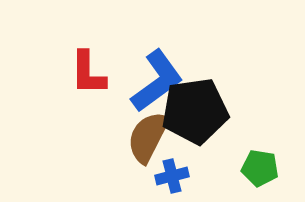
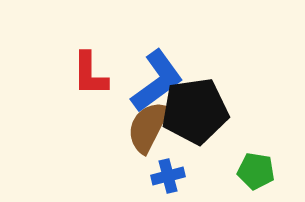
red L-shape: moved 2 px right, 1 px down
brown semicircle: moved 10 px up
green pentagon: moved 4 px left, 3 px down
blue cross: moved 4 px left
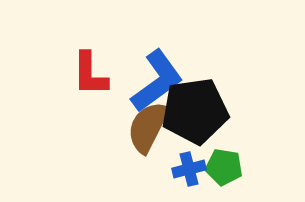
green pentagon: moved 32 px left, 4 px up
blue cross: moved 21 px right, 7 px up
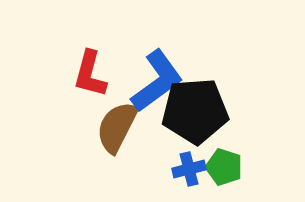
red L-shape: rotated 15 degrees clockwise
black pentagon: rotated 4 degrees clockwise
brown semicircle: moved 31 px left
green pentagon: rotated 9 degrees clockwise
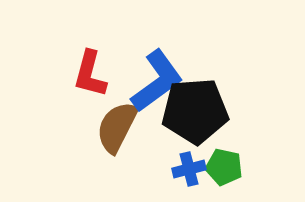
green pentagon: rotated 6 degrees counterclockwise
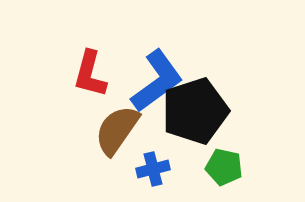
black pentagon: rotated 14 degrees counterclockwise
brown semicircle: moved 3 px down; rotated 8 degrees clockwise
blue cross: moved 36 px left
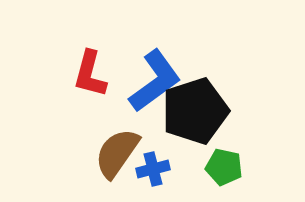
blue L-shape: moved 2 px left
brown semicircle: moved 23 px down
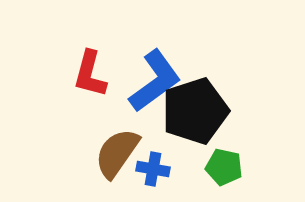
blue cross: rotated 24 degrees clockwise
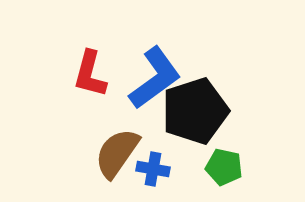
blue L-shape: moved 3 px up
